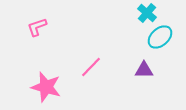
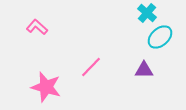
pink L-shape: rotated 60 degrees clockwise
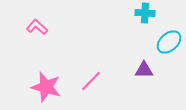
cyan cross: moved 2 px left; rotated 36 degrees counterclockwise
cyan ellipse: moved 9 px right, 5 px down
pink line: moved 14 px down
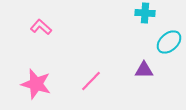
pink L-shape: moved 4 px right
pink star: moved 10 px left, 3 px up
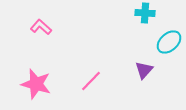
purple triangle: rotated 48 degrees counterclockwise
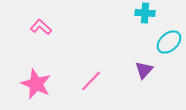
pink star: rotated 8 degrees clockwise
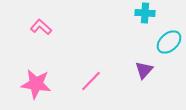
pink star: rotated 16 degrees counterclockwise
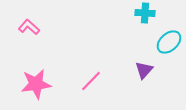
pink L-shape: moved 12 px left
pink star: rotated 16 degrees counterclockwise
